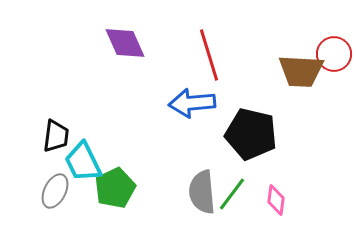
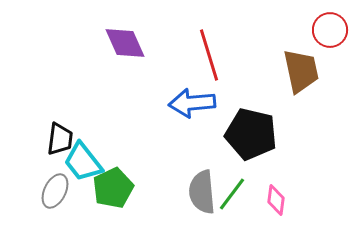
red circle: moved 4 px left, 24 px up
brown trapezoid: rotated 105 degrees counterclockwise
black trapezoid: moved 4 px right, 3 px down
cyan trapezoid: rotated 12 degrees counterclockwise
green pentagon: moved 2 px left
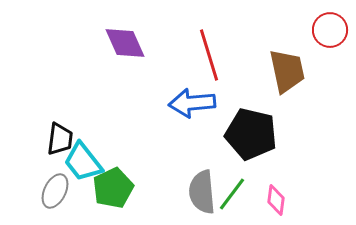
brown trapezoid: moved 14 px left
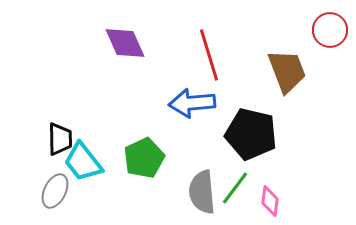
brown trapezoid: rotated 9 degrees counterclockwise
black trapezoid: rotated 8 degrees counterclockwise
green pentagon: moved 31 px right, 30 px up
green line: moved 3 px right, 6 px up
pink diamond: moved 6 px left, 1 px down
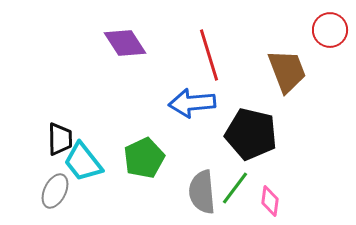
purple diamond: rotated 9 degrees counterclockwise
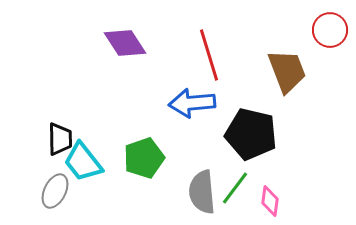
green pentagon: rotated 6 degrees clockwise
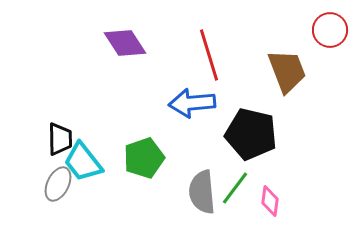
gray ellipse: moved 3 px right, 7 px up
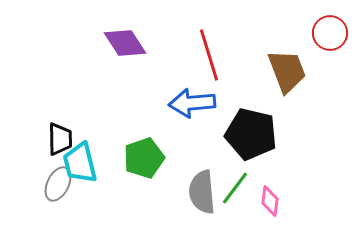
red circle: moved 3 px down
cyan trapezoid: moved 3 px left, 1 px down; rotated 24 degrees clockwise
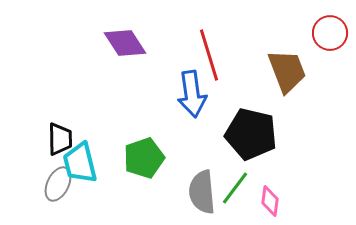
blue arrow: moved 9 px up; rotated 93 degrees counterclockwise
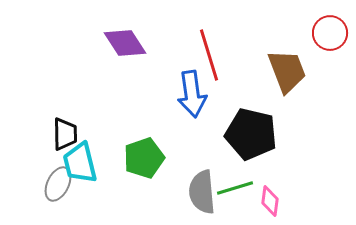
black trapezoid: moved 5 px right, 5 px up
green line: rotated 36 degrees clockwise
